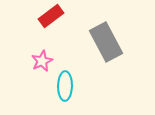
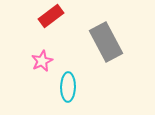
cyan ellipse: moved 3 px right, 1 px down
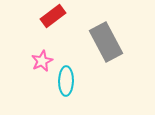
red rectangle: moved 2 px right
cyan ellipse: moved 2 px left, 6 px up
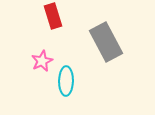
red rectangle: rotated 70 degrees counterclockwise
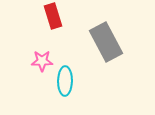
pink star: rotated 25 degrees clockwise
cyan ellipse: moved 1 px left
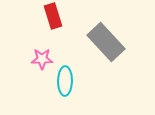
gray rectangle: rotated 15 degrees counterclockwise
pink star: moved 2 px up
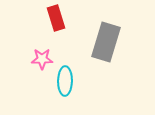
red rectangle: moved 3 px right, 2 px down
gray rectangle: rotated 60 degrees clockwise
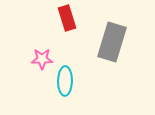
red rectangle: moved 11 px right
gray rectangle: moved 6 px right
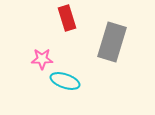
cyan ellipse: rotated 72 degrees counterclockwise
